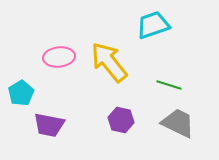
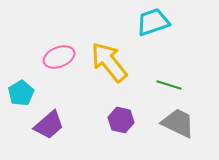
cyan trapezoid: moved 3 px up
pink ellipse: rotated 16 degrees counterclockwise
purple trapezoid: rotated 52 degrees counterclockwise
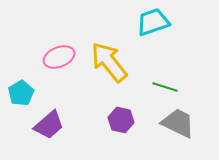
green line: moved 4 px left, 2 px down
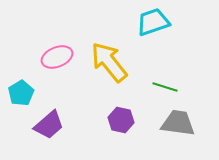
pink ellipse: moved 2 px left
gray trapezoid: rotated 18 degrees counterclockwise
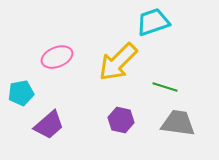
yellow arrow: moved 9 px right; rotated 96 degrees counterclockwise
cyan pentagon: rotated 20 degrees clockwise
